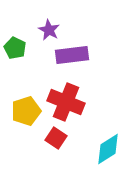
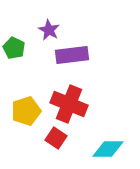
green pentagon: moved 1 px left
red cross: moved 3 px right, 2 px down
cyan diamond: rotated 32 degrees clockwise
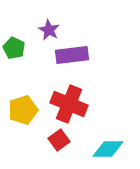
yellow pentagon: moved 3 px left, 1 px up
red square: moved 3 px right, 2 px down; rotated 20 degrees clockwise
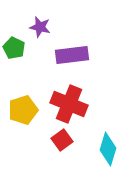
purple star: moved 9 px left, 3 px up; rotated 15 degrees counterclockwise
red square: moved 3 px right
cyan diamond: rotated 72 degrees counterclockwise
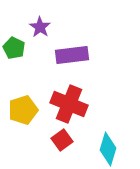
purple star: rotated 20 degrees clockwise
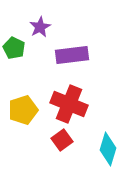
purple star: rotated 10 degrees clockwise
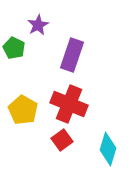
purple star: moved 2 px left, 2 px up
purple rectangle: rotated 64 degrees counterclockwise
yellow pentagon: rotated 24 degrees counterclockwise
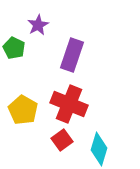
cyan diamond: moved 9 px left
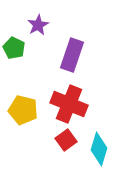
yellow pentagon: rotated 16 degrees counterclockwise
red square: moved 4 px right
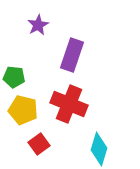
green pentagon: moved 29 px down; rotated 20 degrees counterclockwise
red square: moved 27 px left, 4 px down
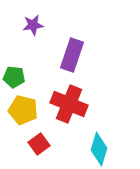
purple star: moved 5 px left; rotated 20 degrees clockwise
